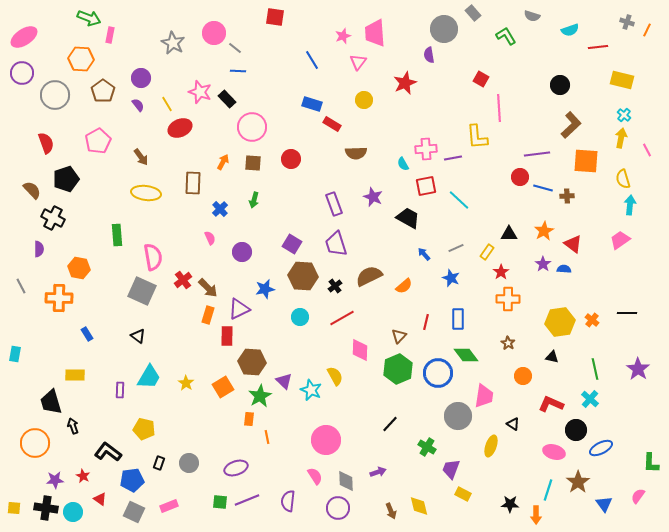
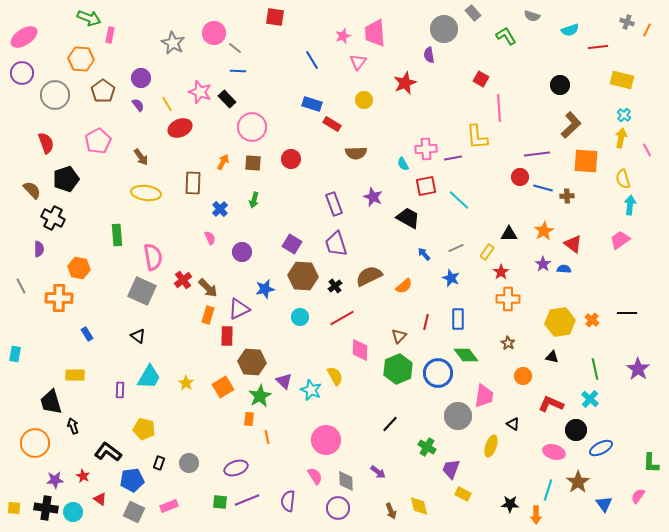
purple arrow at (378, 472): rotated 56 degrees clockwise
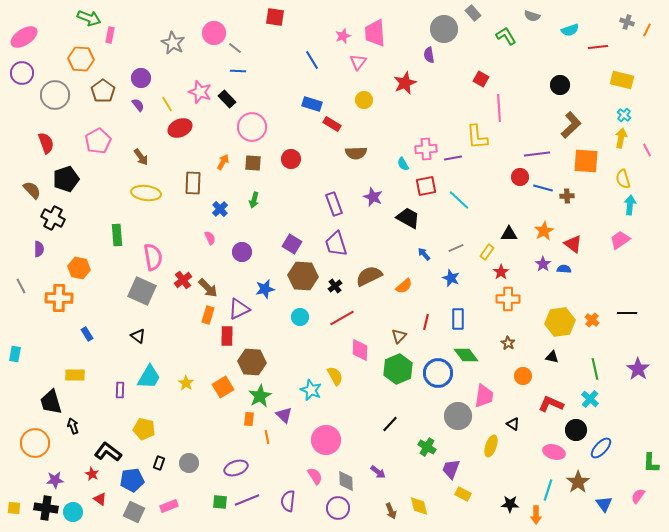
purple triangle at (284, 381): moved 34 px down
blue ellipse at (601, 448): rotated 20 degrees counterclockwise
red star at (83, 476): moved 9 px right, 2 px up
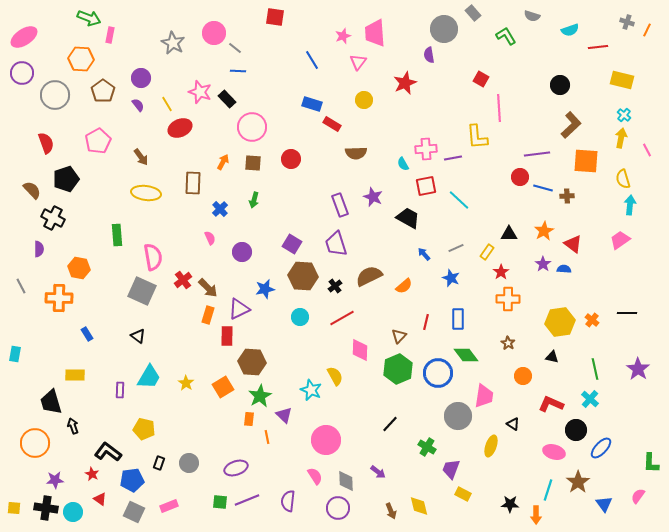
purple rectangle at (334, 204): moved 6 px right, 1 px down
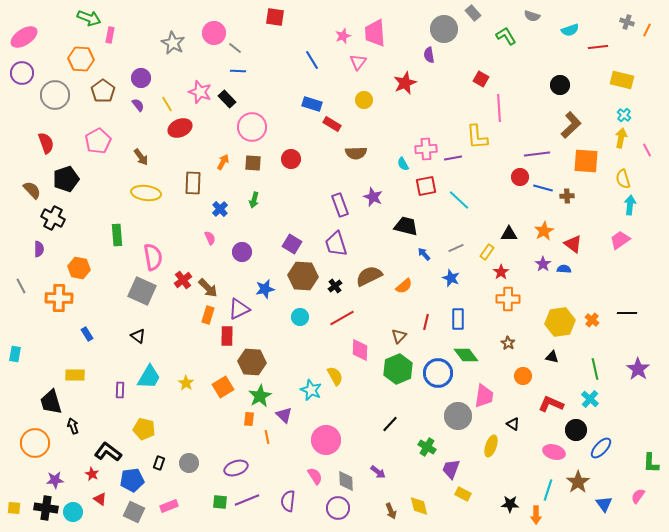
black trapezoid at (408, 218): moved 2 px left, 8 px down; rotated 15 degrees counterclockwise
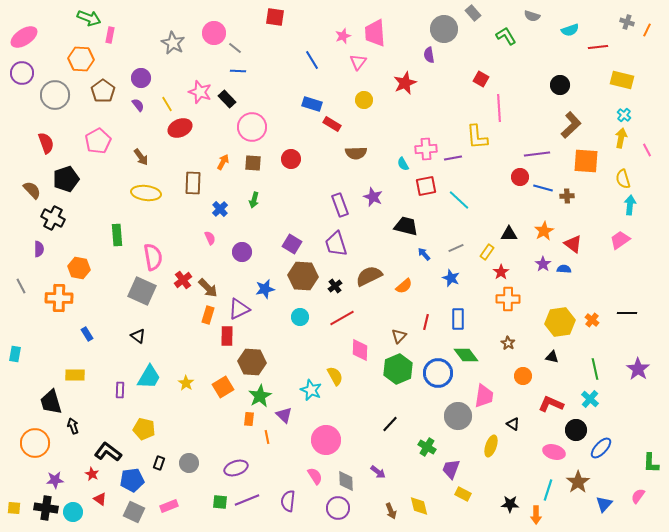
blue triangle at (604, 504): rotated 18 degrees clockwise
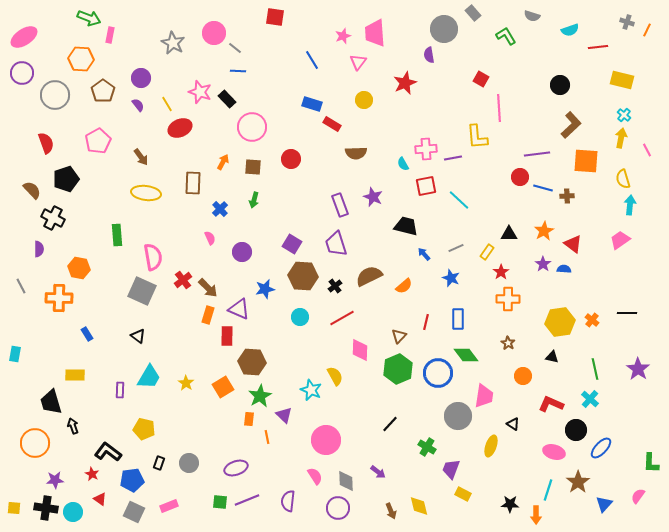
brown square at (253, 163): moved 4 px down
purple triangle at (239, 309): rotated 50 degrees clockwise
